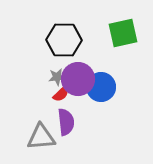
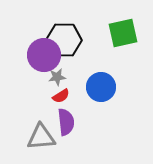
purple circle: moved 34 px left, 24 px up
red semicircle: moved 2 px down; rotated 12 degrees clockwise
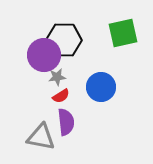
gray triangle: rotated 16 degrees clockwise
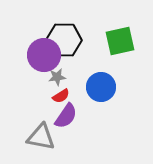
green square: moved 3 px left, 8 px down
purple semicircle: moved 6 px up; rotated 40 degrees clockwise
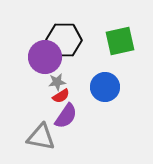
purple circle: moved 1 px right, 2 px down
gray star: moved 5 px down
blue circle: moved 4 px right
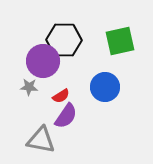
purple circle: moved 2 px left, 4 px down
gray star: moved 28 px left, 5 px down; rotated 12 degrees clockwise
gray triangle: moved 3 px down
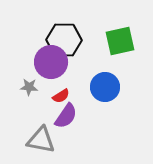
purple circle: moved 8 px right, 1 px down
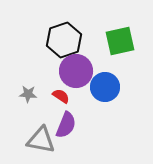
black hexagon: rotated 20 degrees counterclockwise
purple circle: moved 25 px right, 9 px down
gray star: moved 1 px left, 7 px down
red semicircle: rotated 114 degrees counterclockwise
purple semicircle: moved 9 px down; rotated 12 degrees counterclockwise
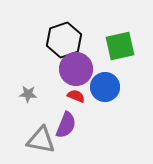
green square: moved 5 px down
purple circle: moved 2 px up
red semicircle: moved 15 px right; rotated 12 degrees counterclockwise
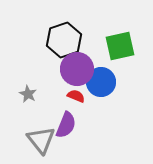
purple circle: moved 1 px right
blue circle: moved 4 px left, 5 px up
gray star: rotated 24 degrees clockwise
gray triangle: rotated 40 degrees clockwise
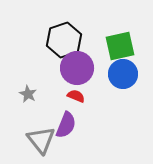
purple circle: moved 1 px up
blue circle: moved 22 px right, 8 px up
